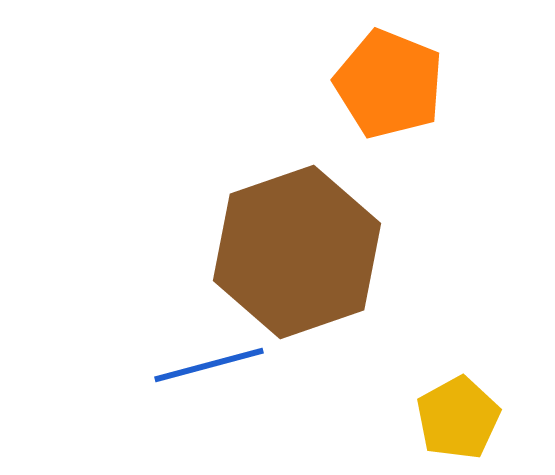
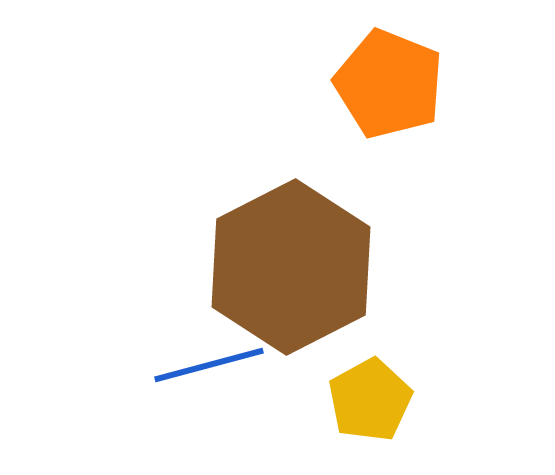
brown hexagon: moved 6 px left, 15 px down; rotated 8 degrees counterclockwise
yellow pentagon: moved 88 px left, 18 px up
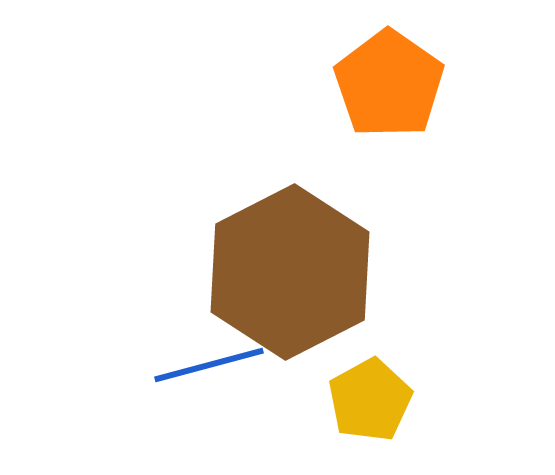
orange pentagon: rotated 13 degrees clockwise
brown hexagon: moved 1 px left, 5 px down
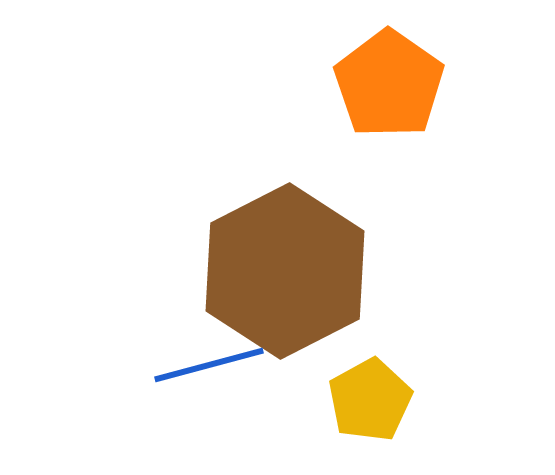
brown hexagon: moved 5 px left, 1 px up
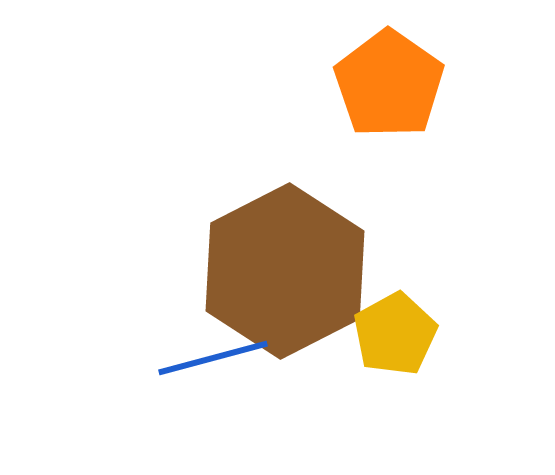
blue line: moved 4 px right, 7 px up
yellow pentagon: moved 25 px right, 66 px up
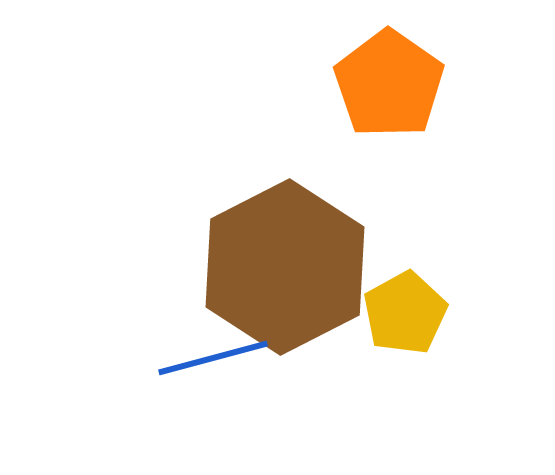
brown hexagon: moved 4 px up
yellow pentagon: moved 10 px right, 21 px up
